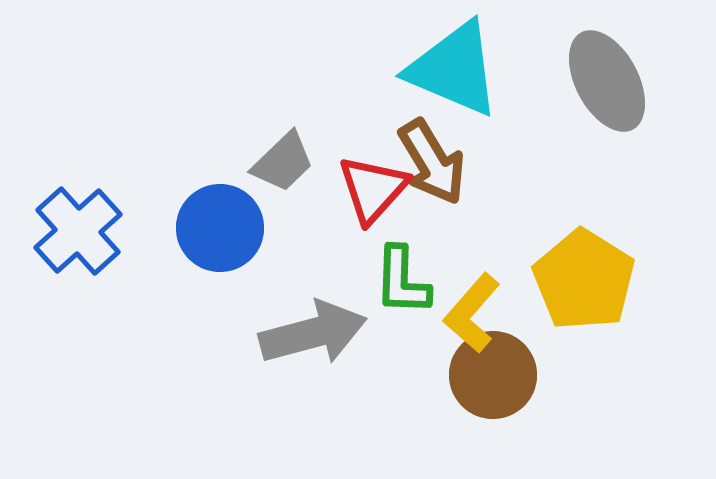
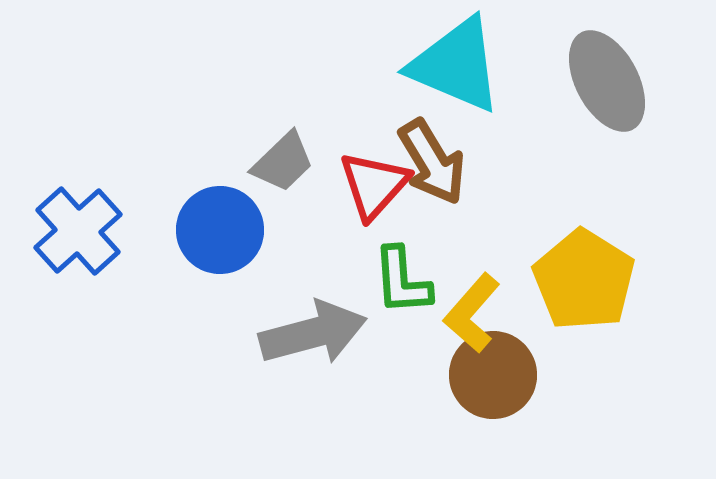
cyan triangle: moved 2 px right, 4 px up
red triangle: moved 1 px right, 4 px up
blue circle: moved 2 px down
green L-shape: rotated 6 degrees counterclockwise
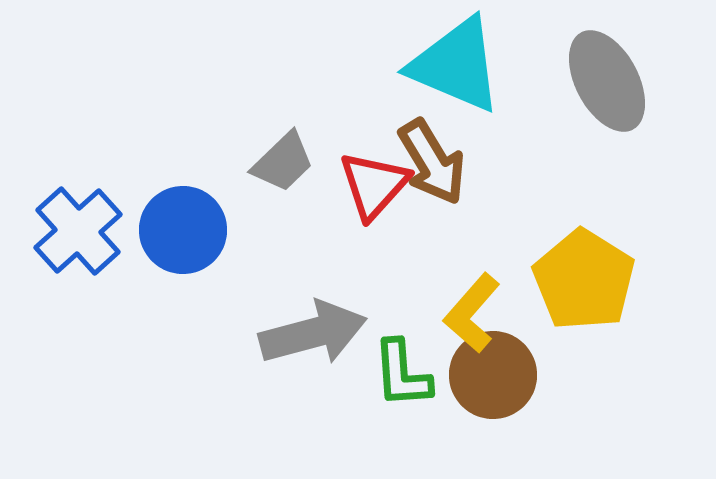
blue circle: moved 37 px left
green L-shape: moved 93 px down
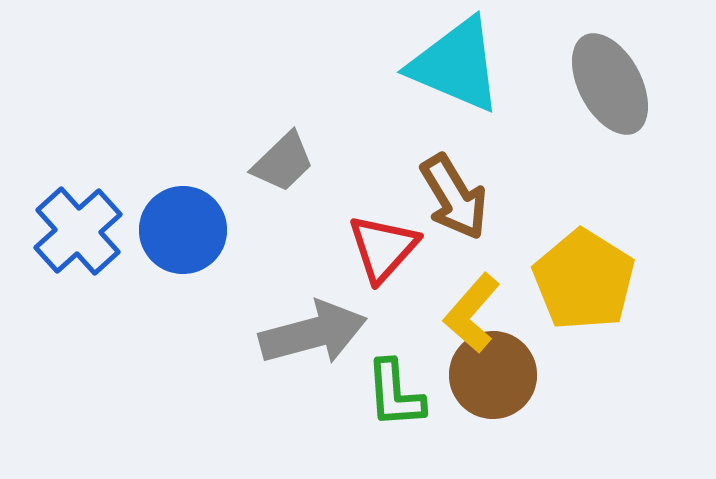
gray ellipse: moved 3 px right, 3 px down
brown arrow: moved 22 px right, 35 px down
red triangle: moved 9 px right, 63 px down
green L-shape: moved 7 px left, 20 px down
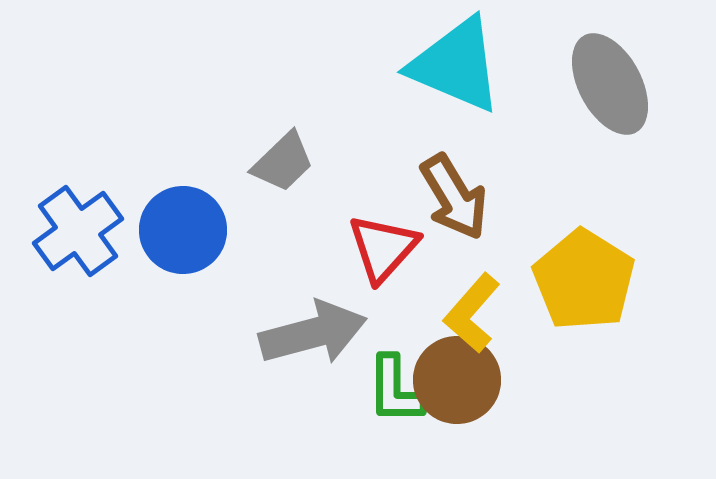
blue cross: rotated 6 degrees clockwise
brown circle: moved 36 px left, 5 px down
green L-shape: moved 4 px up; rotated 4 degrees clockwise
